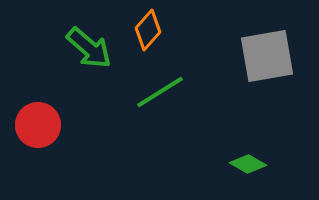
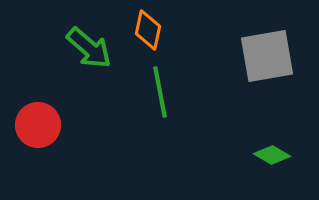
orange diamond: rotated 30 degrees counterclockwise
green line: rotated 69 degrees counterclockwise
green diamond: moved 24 px right, 9 px up
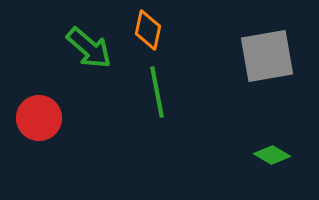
green line: moved 3 px left
red circle: moved 1 px right, 7 px up
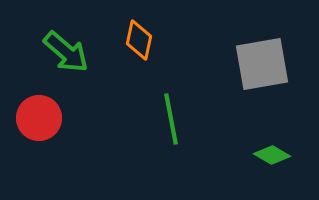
orange diamond: moved 9 px left, 10 px down
green arrow: moved 23 px left, 4 px down
gray square: moved 5 px left, 8 px down
green line: moved 14 px right, 27 px down
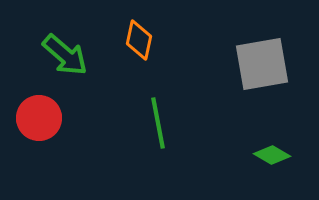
green arrow: moved 1 px left, 3 px down
green line: moved 13 px left, 4 px down
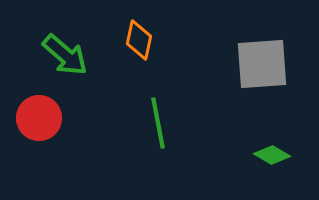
gray square: rotated 6 degrees clockwise
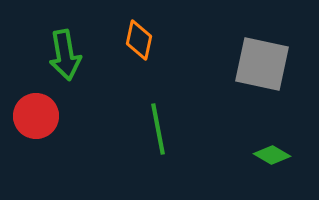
green arrow: rotated 39 degrees clockwise
gray square: rotated 16 degrees clockwise
red circle: moved 3 px left, 2 px up
green line: moved 6 px down
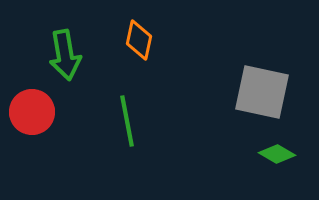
gray square: moved 28 px down
red circle: moved 4 px left, 4 px up
green line: moved 31 px left, 8 px up
green diamond: moved 5 px right, 1 px up
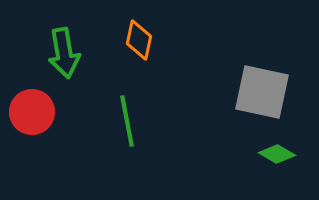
green arrow: moved 1 px left, 2 px up
